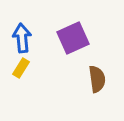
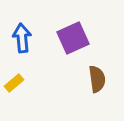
yellow rectangle: moved 7 px left, 15 px down; rotated 18 degrees clockwise
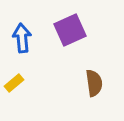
purple square: moved 3 px left, 8 px up
brown semicircle: moved 3 px left, 4 px down
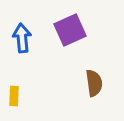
yellow rectangle: moved 13 px down; rotated 48 degrees counterclockwise
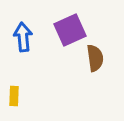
blue arrow: moved 1 px right, 1 px up
brown semicircle: moved 1 px right, 25 px up
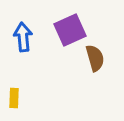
brown semicircle: rotated 8 degrees counterclockwise
yellow rectangle: moved 2 px down
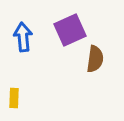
brown semicircle: moved 1 px down; rotated 24 degrees clockwise
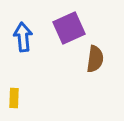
purple square: moved 1 px left, 2 px up
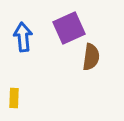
brown semicircle: moved 4 px left, 2 px up
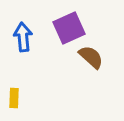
brown semicircle: rotated 56 degrees counterclockwise
